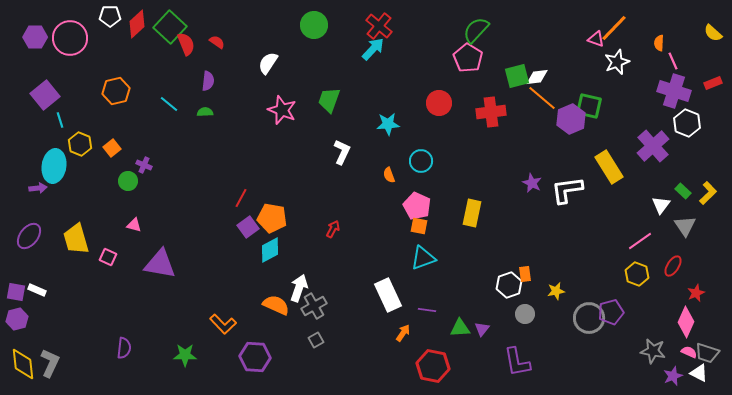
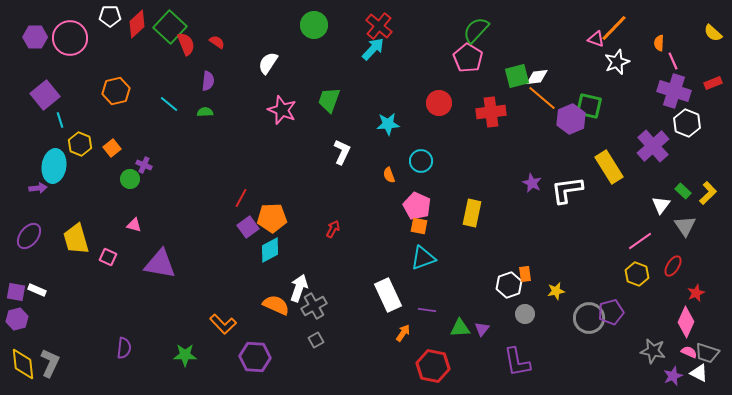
green circle at (128, 181): moved 2 px right, 2 px up
orange pentagon at (272, 218): rotated 12 degrees counterclockwise
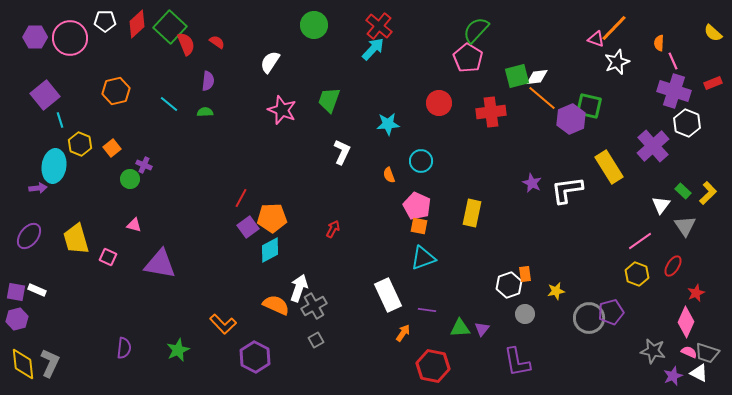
white pentagon at (110, 16): moved 5 px left, 5 px down
white semicircle at (268, 63): moved 2 px right, 1 px up
green star at (185, 355): moved 7 px left, 5 px up; rotated 25 degrees counterclockwise
purple hexagon at (255, 357): rotated 24 degrees clockwise
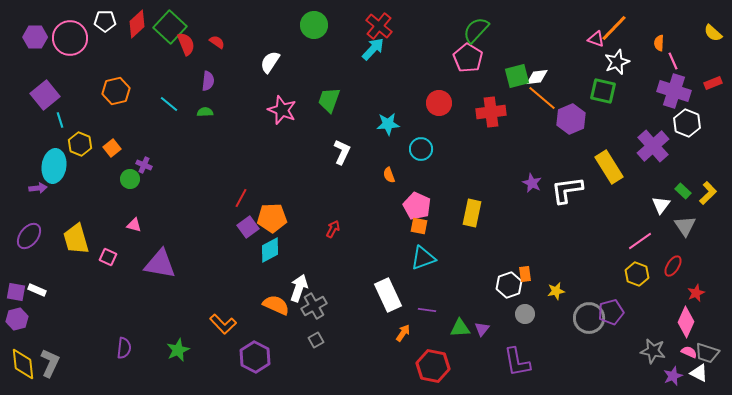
green square at (589, 106): moved 14 px right, 15 px up
cyan circle at (421, 161): moved 12 px up
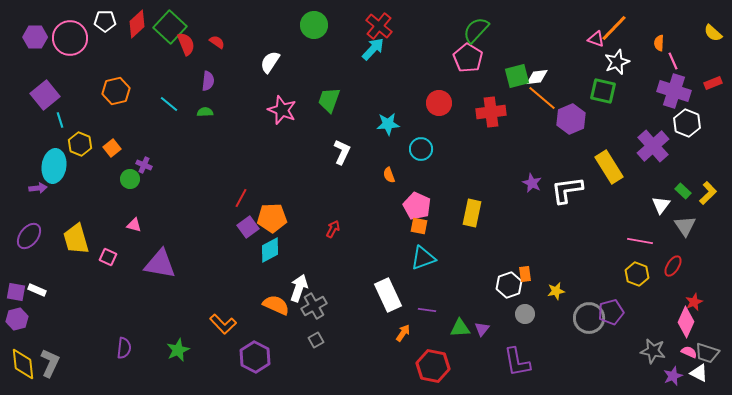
pink line at (640, 241): rotated 45 degrees clockwise
red star at (696, 293): moved 2 px left, 9 px down
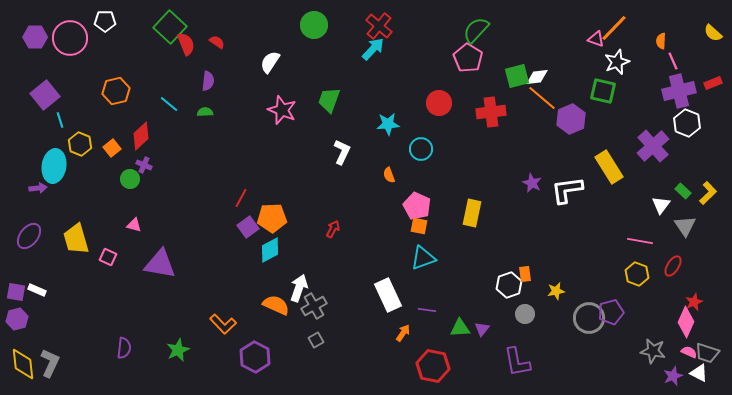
red diamond at (137, 24): moved 4 px right, 112 px down
orange semicircle at (659, 43): moved 2 px right, 2 px up
purple cross at (674, 91): moved 5 px right; rotated 32 degrees counterclockwise
